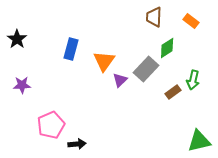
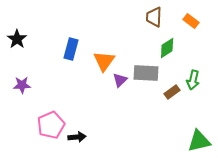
gray rectangle: moved 4 px down; rotated 50 degrees clockwise
brown rectangle: moved 1 px left
black arrow: moved 7 px up
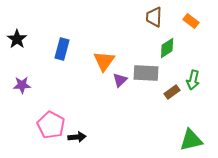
blue rectangle: moved 9 px left
pink pentagon: rotated 20 degrees counterclockwise
green triangle: moved 8 px left, 1 px up
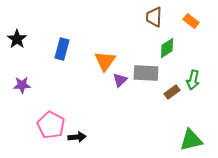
orange triangle: moved 1 px right
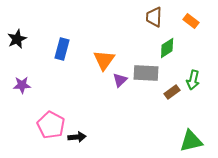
black star: rotated 12 degrees clockwise
orange triangle: moved 1 px left, 1 px up
green triangle: moved 1 px down
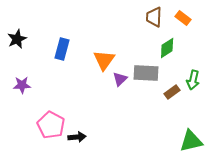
orange rectangle: moved 8 px left, 3 px up
purple triangle: moved 1 px up
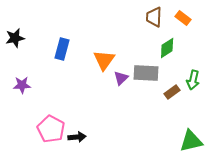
black star: moved 2 px left, 1 px up; rotated 12 degrees clockwise
purple triangle: moved 1 px right, 1 px up
pink pentagon: moved 4 px down
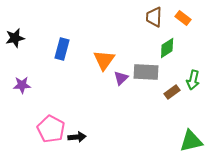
gray rectangle: moved 1 px up
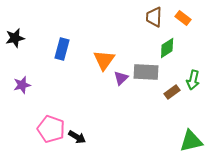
purple star: rotated 12 degrees counterclockwise
pink pentagon: rotated 8 degrees counterclockwise
black arrow: rotated 36 degrees clockwise
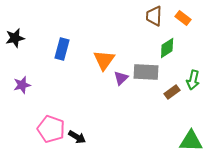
brown trapezoid: moved 1 px up
green triangle: rotated 15 degrees clockwise
